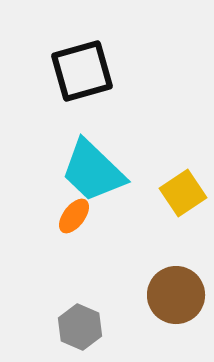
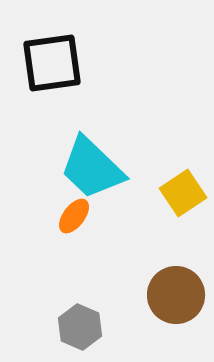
black square: moved 30 px left, 8 px up; rotated 8 degrees clockwise
cyan trapezoid: moved 1 px left, 3 px up
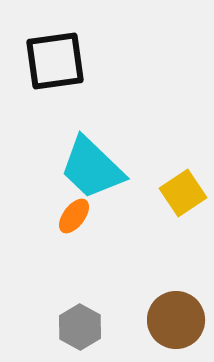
black square: moved 3 px right, 2 px up
brown circle: moved 25 px down
gray hexagon: rotated 6 degrees clockwise
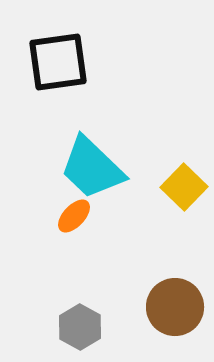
black square: moved 3 px right, 1 px down
yellow square: moved 1 px right, 6 px up; rotated 12 degrees counterclockwise
orange ellipse: rotated 6 degrees clockwise
brown circle: moved 1 px left, 13 px up
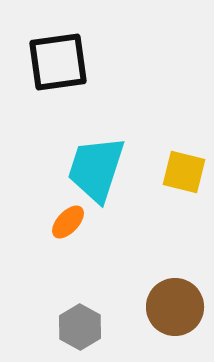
cyan trapezoid: moved 4 px right, 1 px down; rotated 64 degrees clockwise
yellow square: moved 15 px up; rotated 30 degrees counterclockwise
orange ellipse: moved 6 px left, 6 px down
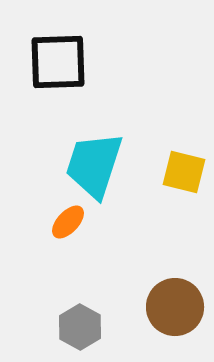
black square: rotated 6 degrees clockwise
cyan trapezoid: moved 2 px left, 4 px up
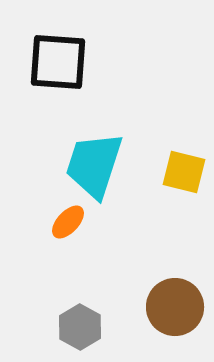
black square: rotated 6 degrees clockwise
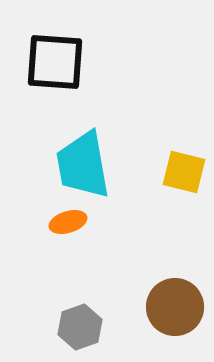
black square: moved 3 px left
cyan trapezoid: moved 11 px left; rotated 28 degrees counterclockwise
orange ellipse: rotated 30 degrees clockwise
gray hexagon: rotated 12 degrees clockwise
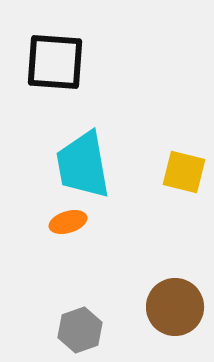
gray hexagon: moved 3 px down
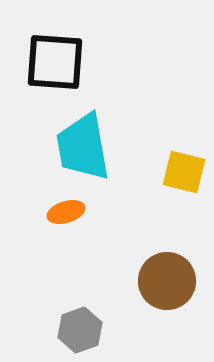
cyan trapezoid: moved 18 px up
orange ellipse: moved 2 px left, 10 px up
brown circle: moved 8 px left, 26 px up
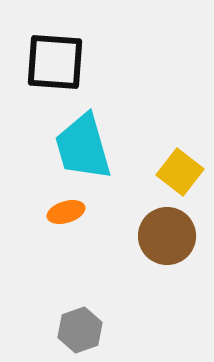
cyan trapezoid: rotated 6 degrees counterclockwise
yellow square: moved 4 px left; rotated 24 degrees clockwise
brown circle: moved 45 px up
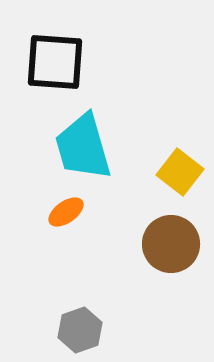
orange ellipse: rotated 18 degrees counterclockwise
brown circle: moved 4 px right, 8 px down
